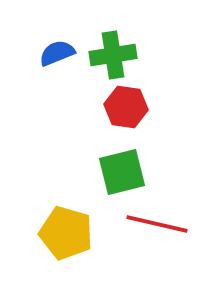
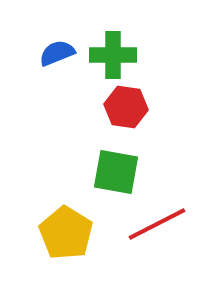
green cross: rotated 9 degrees clockwise
green square: moved 6 px left; rotated 24 degrees clockwise
red line: rotated 40 degrees counterclockwise
yellow pentagon: rotated 16 degrees clockwise
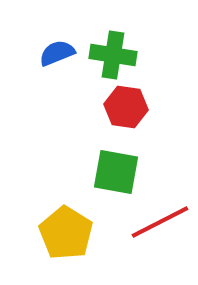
green cross: rotated 9 degrees clockwise
red line: moved 3 px right, 2 px up
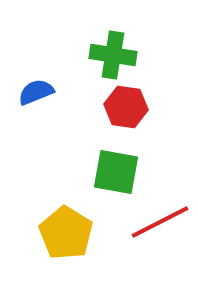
blue semicircle: moved 21 px left, 39 px down
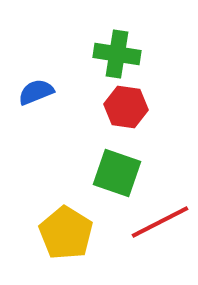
green cross: moved 4 px right, 1 px up
green square: moved 1 px right, 1 px down; rotated 9 degrees clockwise
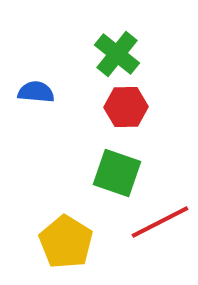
green cross: rotated 30 degrees clockwise
blue semicircle: rotated 27 degrees clockwise
red hexagon: rotated 9 degrees counterclockwise
yellow pentagon: moved 9 px down
